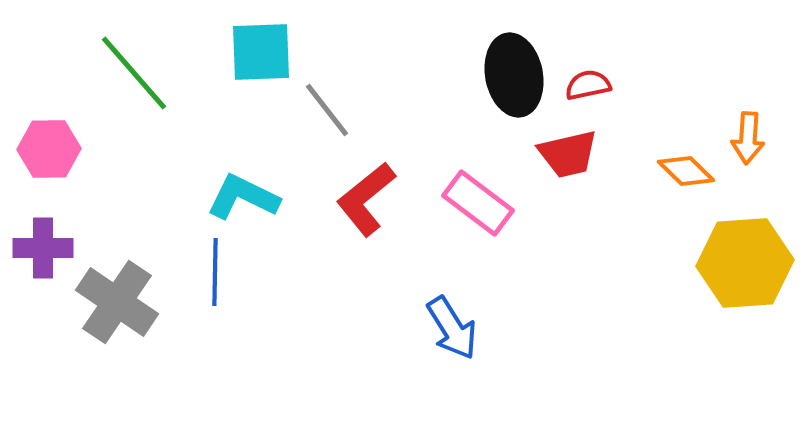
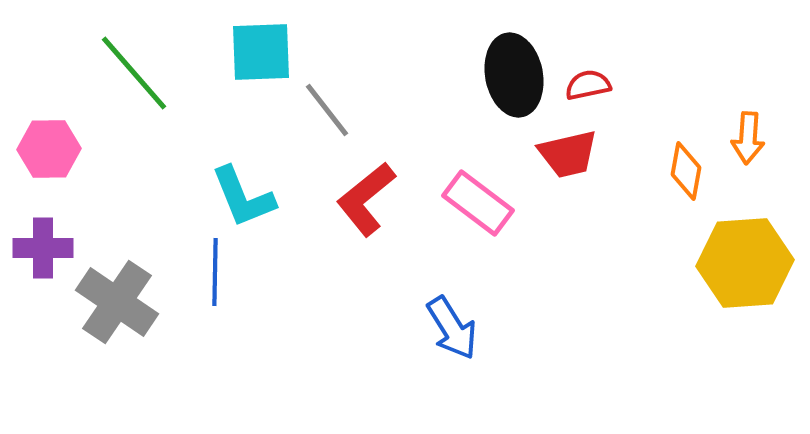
orange diamond: rotated 56 degrees clockwise
cyan L-shape: rotated 138 degrees counterclockwise
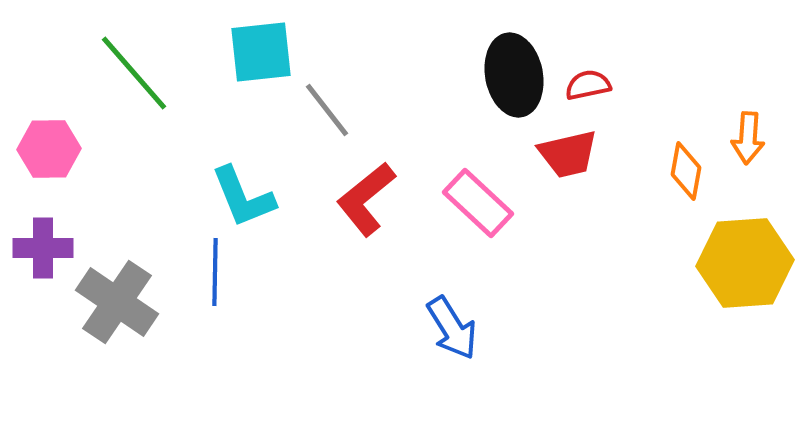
cyan square: rotated 4 degrees counterclockwise
pink rectangle: rotated 6 degrees clockwise
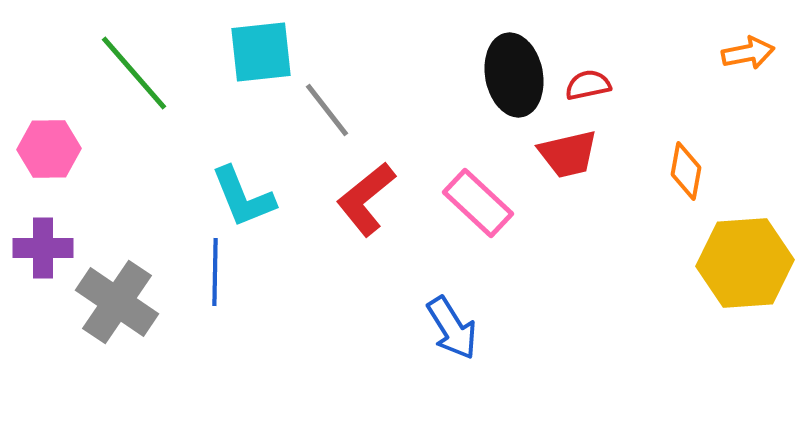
orange arrow: moved 85 px up; rotated 105 degrees counterclockwise
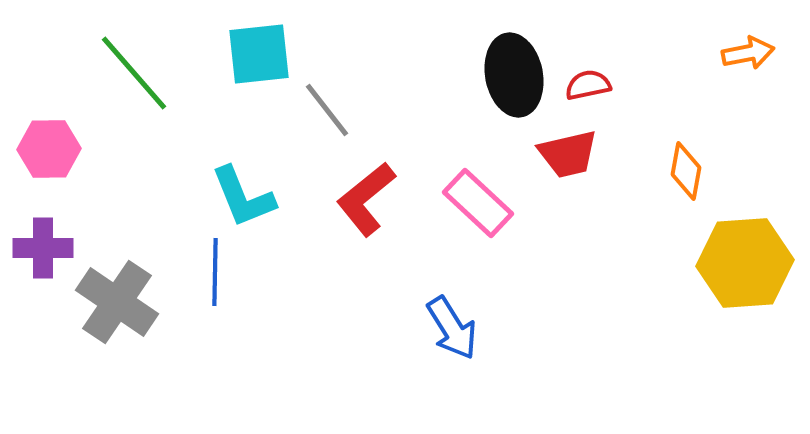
cyan square: moved 2 px left, 2 px down
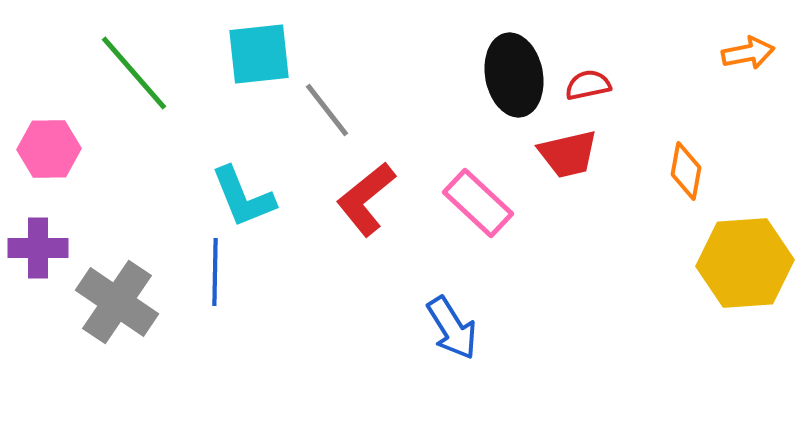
purple cross: moved 5 px left
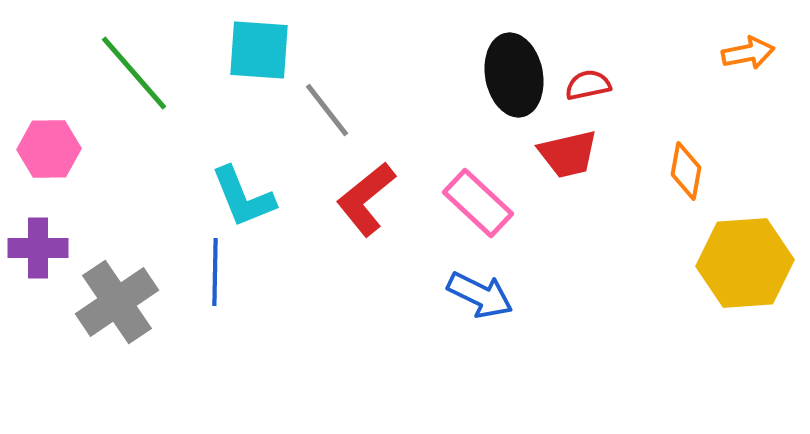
cyan square: moved 4 px up; rotated 10 degrees clockwise
gray cross: rotated 22 degrees clockwise
blue arrow: moved 28 px right, 33 px up; rotated 32 degrees counterclockwise
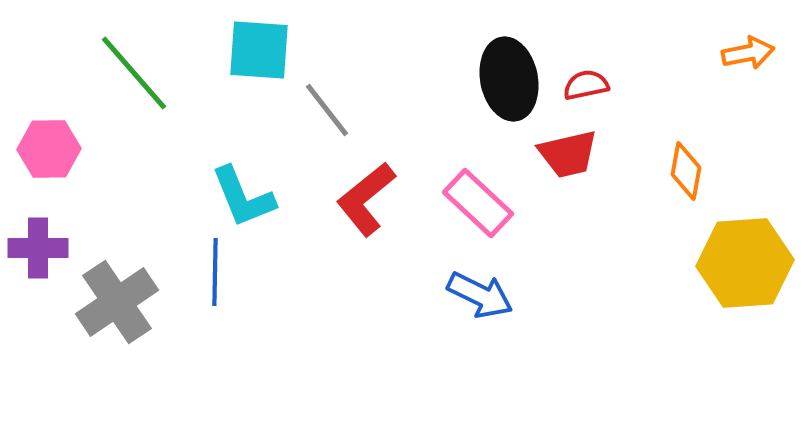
black ellipse: moved 5 px left, 4 px down
red semicircle: moved 2 px left
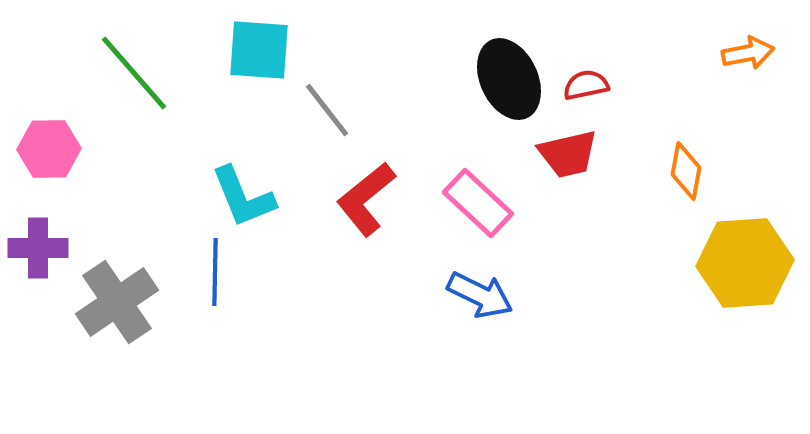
black ellipse: rotated 14 degrees counterclockwise
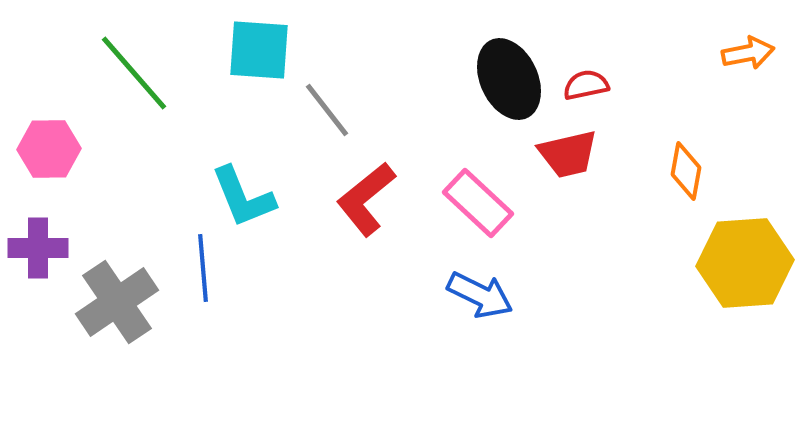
blue line: moved 12 px left, 4 px up; rotated 6 degrees counterclockwise
